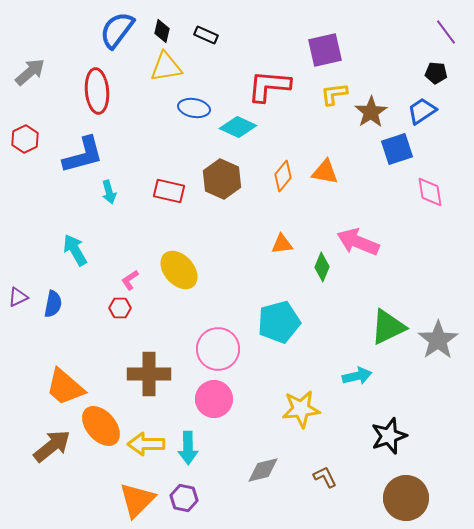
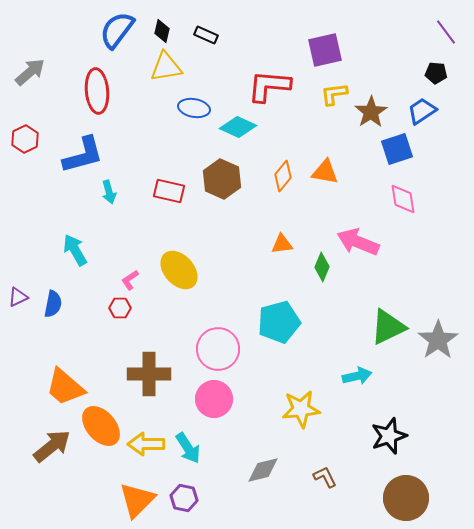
pink diamond at (430, 192): moved 27 px left, 7 px down
cyan arrow at (188, 448): rotated 32 degrees counterclockwise
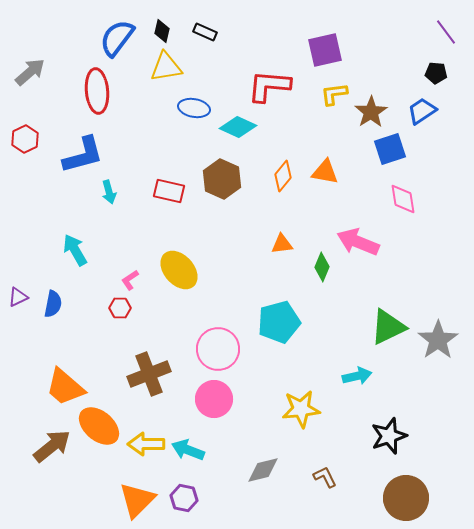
blue semicircle at (117, 30): moved 8 px down
black rectangle at (206, 35): moved 1 px left, 3 px up
blue square at (397, 149): moved 7 px left
brown cross at (149, 374): rotated 21 degrees counterclockwise
orange ellipse at (101, 426): moved 2 px left; rotated 9 degrees counterclockwise
cyan arrow at (188, 448): moved 2 px down; rotated 144 degrees clockwise
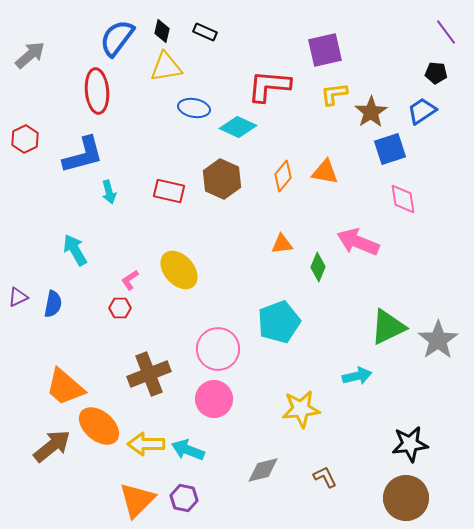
gray arrow at (30, 72): moved 17 px up
green diamond at (322, 267): moved 4 px left
cyan pentagon at (279, 322): rotated 6 degrees counterclockwise
black star at (389, 436): moved 21 px right, 8 px down; rotated 12 degrees clockwise
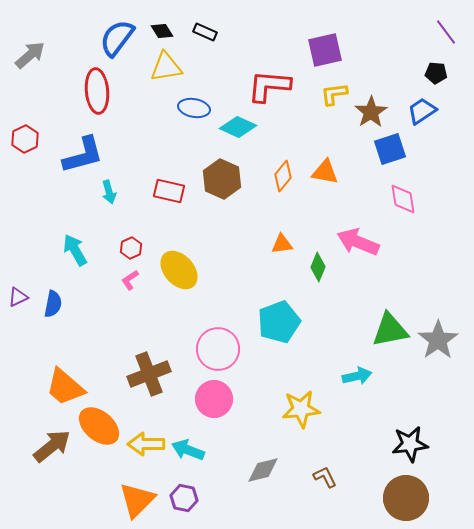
black diamond at (162, 31): rotated 45 degrees counterclockwise
red hexagon at (120, 308): moved 11 px right, 60 px up; rotated 25 degrees counterclockwise
green triangle at (388, 327): moved 2 px right, 3 px down; rotated 15 degrees clockwise
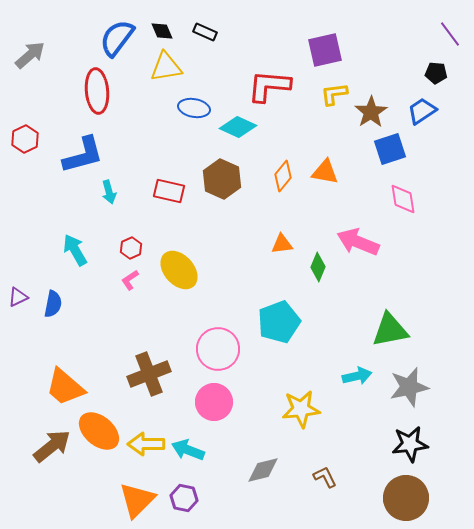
black diamond at (162, 31): rotated 10 degrees clockwise
purple line at (446, 32): moved 4 px right, 2 px down
gray star at (438, 340): moved 29 px left, 47 px down; rotated 21 degrees clockwise
pink circle at (214, 399): moved 3 px down
orange ellipse at (99, 426): moved 5 px down
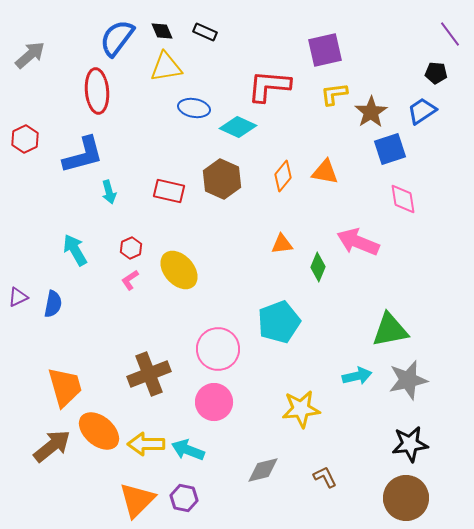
orange trapezoid at (65, 387): rotated 147 degrees counterclockwise
gray star at (409, 387): moved 1 px left, 7 px up
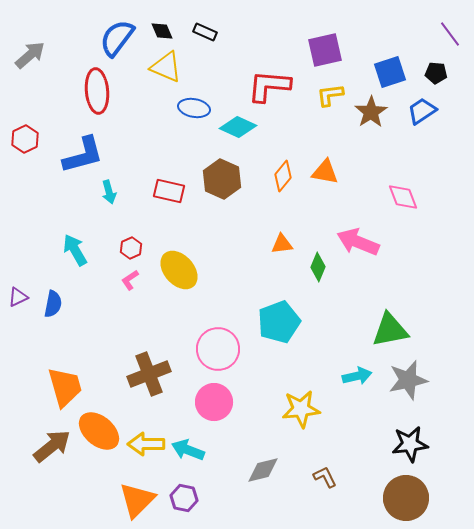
yellow triangle at (166, 67): rotated 32 degrees clockwise
yellow L-shape at (334, 94): moved 4 px left, 1 px down
blue square at (390, 149): moved 77 px up
pink diamond at (403, 199): moved 2 px up; rotated 12 degrees counterclockwise
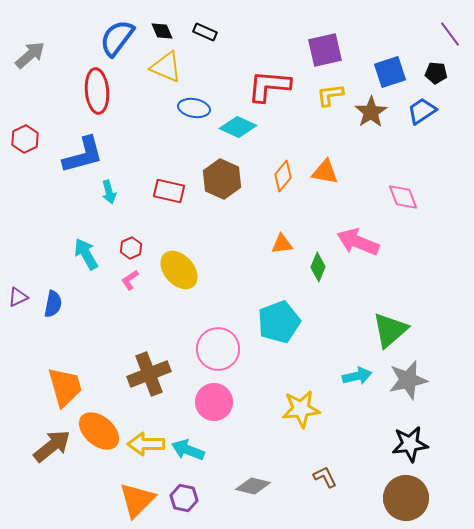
cyan arrow at (75, 250): moved 11 px right, 4 px down
green triangle at (390, 330): rotated 30 degrees counterclockwise
gray diamond at (263, 470): moved 10 px left, 16 px down; rotated 28 degrees clockwise
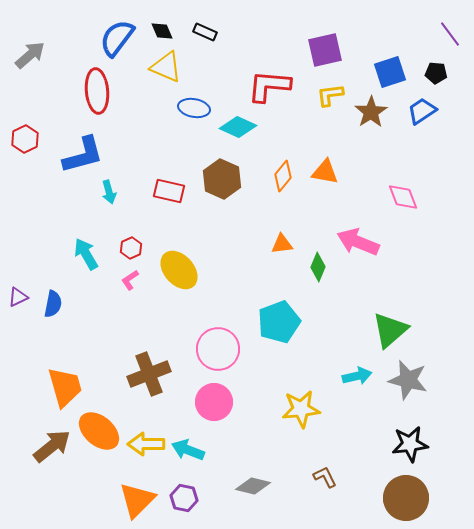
gray star at (408, 380): rotated 27 degrees clockwise
